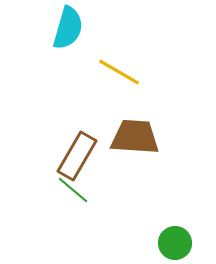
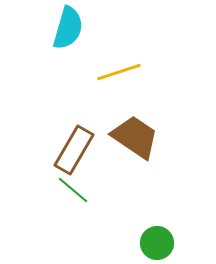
yellow line: rotated 48 degrees counterclockwise
brown trapezoid: rotated 30 degrees clockwise
brown rectangle: moved 3 px left, 6 px up
green circle: moved 18 px left
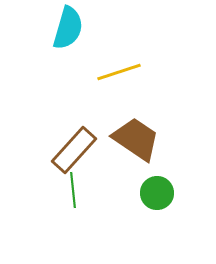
brown trapezoid: moved 1 px right, 2 px down
brown rectangle: rotated 12 degrees clockwise
green line: rotated 44 degrees clockwise
green circle: moved 50 px up
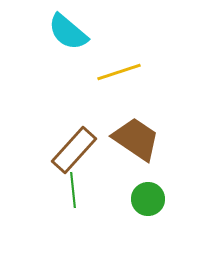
cyan semicircle: moved 4 px down; rotated 114 degrees clockwise
green circle: moved 9 px left, 6 px down
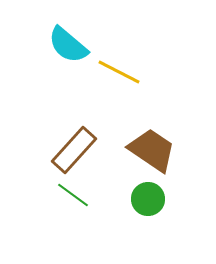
cyan semicircle: moved 13 px down
yellow line: rotated 45 degrees clockwise
brown trapezoid: moved 16 px right, 11 px down
green line: moved 5 px down; rotated 48 degrees counterclockwise
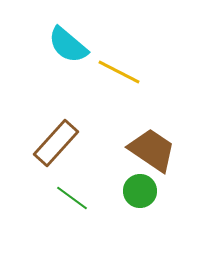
brown rectangle: moved 18 px left, 7 px up
green line: moved 1 px left, 3 px down
green circle: moved 8 px left, 8 px up
